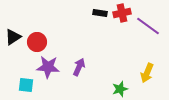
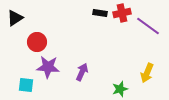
black triangle: moved 2 px right, 19 px up
purple arrow: moved 3 px right, 5 px down
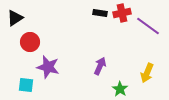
red circle: moved 7 px left
purple star: rotated 10 degrees clockwise
purple arrow: moved 18 px right, 6 px up
green star: rotated 21 degrees counterclockwise
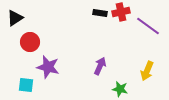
red cross: moved 1 px left, 1 px up
yellow arrow: moved 2 px up
green star: rotated 21 degrees counterclockwise
